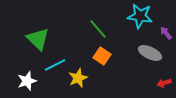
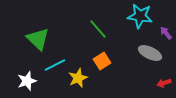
orange square: moved 5 px down; rotated 24 degrees clockwise
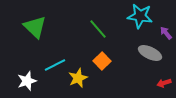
green triangle: moved 3 px left, 12 px up
orange square: rotated 12 degrees counterclockwise
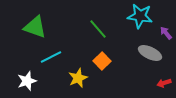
green triangle: rotated 25 degrees counterclockwise
cyan line: moved 4 px left, 8 px up
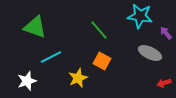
green line: moved 1 px right, 1 px down
orange square: rotated 18 degrees counterclockwise
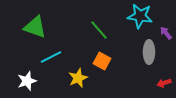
gray ellipse: moved 1 px left, 1 px up; rotated 65 degrees clockwise
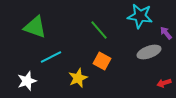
gray ellipse: rotated 70 degrees clockwise
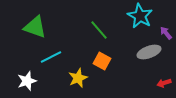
cyan star: rotated 20 degrees clockwise
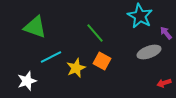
green line: moved 4 px left, 3 px down
yellow star: moved 2 px left, 10 px up
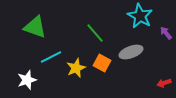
gray ellipse: moved 18 px left
orange square: moved 2 px down
white star: moved 1 px up
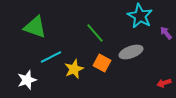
yellow star: moved 2 px left, 1 px down
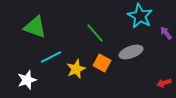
yellow star: moved 2 px right
